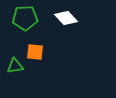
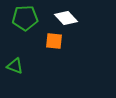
orange square: moved 19 px right, 11 px up
green triangle: rotated 30 degrees clockwise
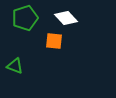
green pentagon: rotated 15 degrees counterclockwise
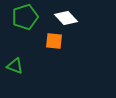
green pentagon: moved 1 px up
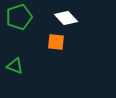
green pentagon: moved 6 px left
orange square: moved 2 px right, 1 px down
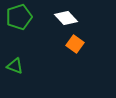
orange square: moved 19 px right, 2 px down; rotated 30 degrees clockwise
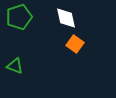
white diamond: rotated 30 degrees clockwise
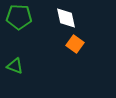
green pentagon: rotated 20 degrees clockwise
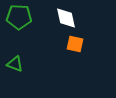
orange square: rotated 24 degrees counterclockwise
green triangle: moved 2 px up
